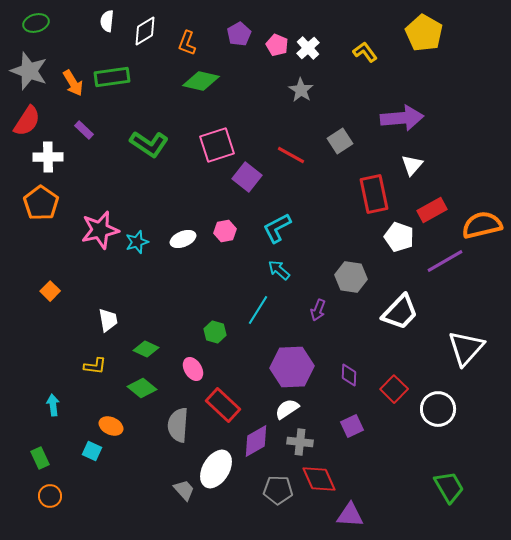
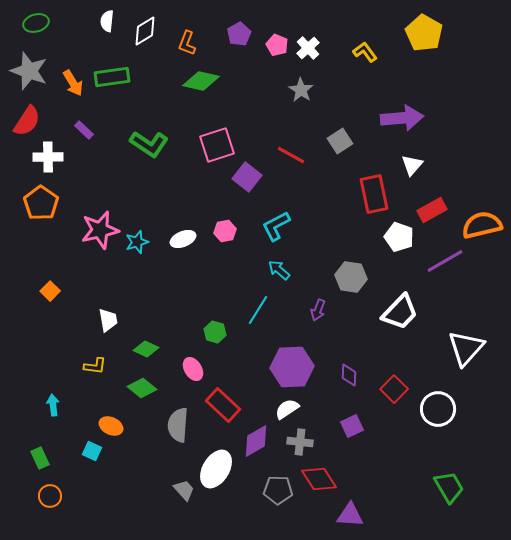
cyan L-shape at (277, 228): moved 1 px left, 2 px up
red diamond at (319, 479): rotated 9 degrees counterclockwise
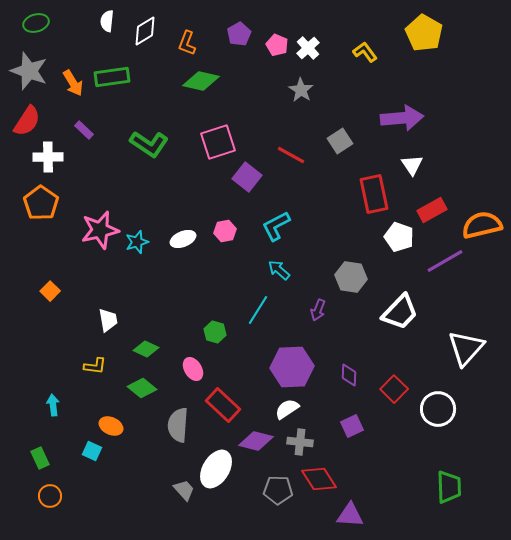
pink square at (217, 145): moved 1 px right, 3 px up
white triangle at (412, 165): rotated 15 degrees counterclockwise
purple diamond at (256, 441): rotated 44 degrees clockwise
green trapezoid at (449, 487): rotated 28 degrees clockwise
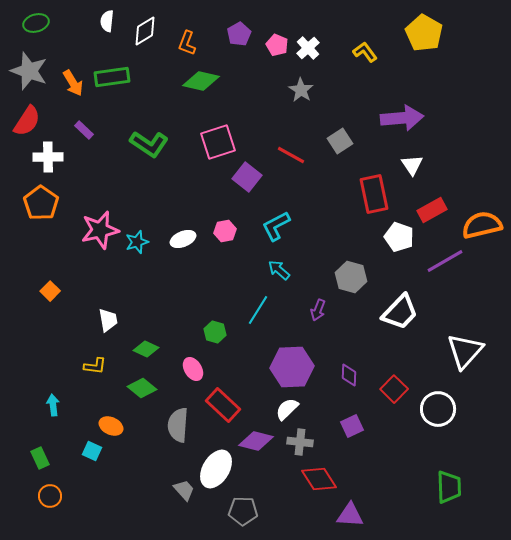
gray hexagon at (351, 277): rotated 8 degrees clockwise
white triangle at (466, 348): moved 1 px left, 3 px down
white semicircle at (287, 409): rotated 10 degrees counterclockwise
gray pentagon at (278, 490): moved 35 px left, 21 px down
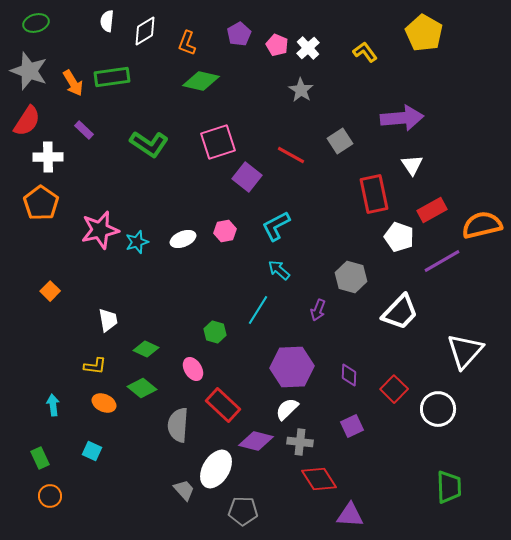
purple line at (445, 261): moved 3 px left
orange ellipse at (111, 426): moved 7 px left, 23 px up
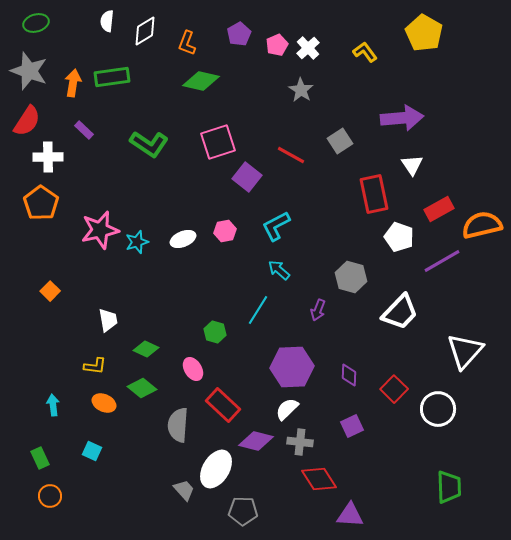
pink pentagon at (277, 45): rotated 25 degrees clockwise
orange arrow at (73, 83): rotated 140 degrees counterclockwise
red rectangle at (432, 210): moved 7 px right, 1 px up
